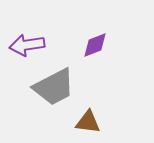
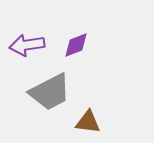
purple diamond: moved 19 px left
gray trapezoid: moved 4 px left, 5 px down
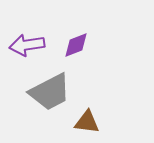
brown triangle: moved 1 px left
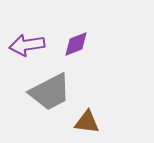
purple diamond: moved 1 px up
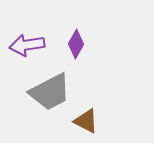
purple diamond: rotated 40 degrees counterclockwise
brown triangle: moved 1 px left, 1 px up; rotated 20 degrees clockwise
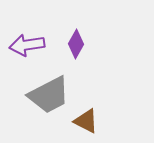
gray trapezoid: moved 1 px left, 3 px down
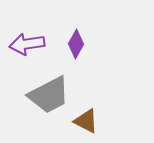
purple arrow: moved 1 px up
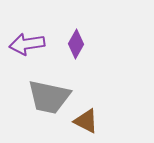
gray trapezoid: moved 2 px down; rotated 39 degrees clockwise
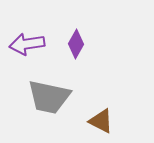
brown triangle: moved 15 px right
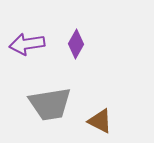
gray trapezoid: moved 1 px right, 7 px down; rotated 21 degrees counterclockwise
brown triangle: moved 1 px left
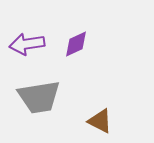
purple diamond: rotated 36 degrees clockwise
gray trapezoid: moved 11 px left, 7 px up
